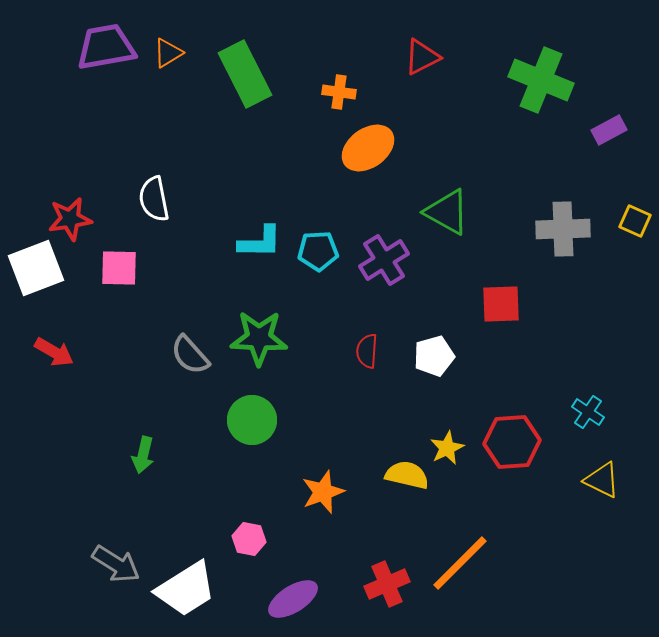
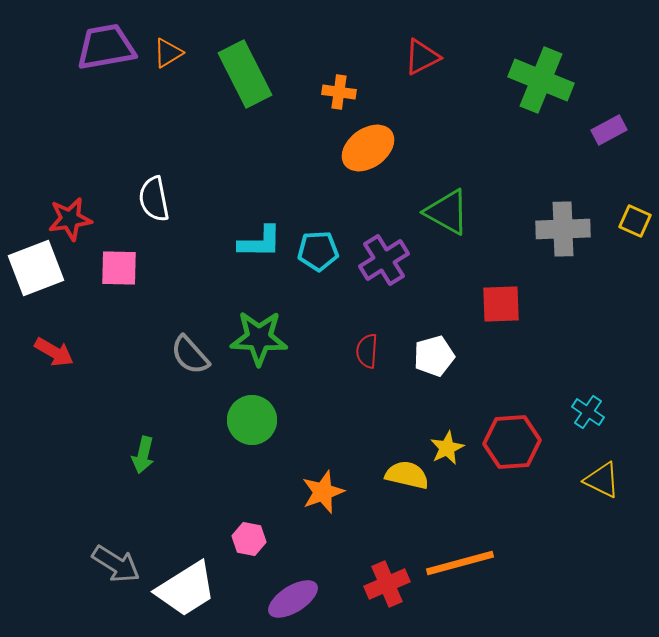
orange line: rotated 30 degrees clockwise
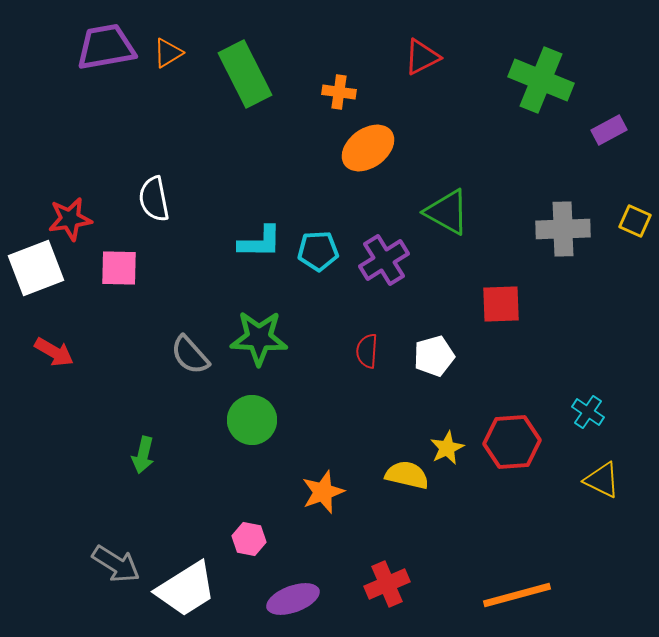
orange line: moved 57 px right, 32 px down
purple ellipse: rotated 12 degrees clockwise
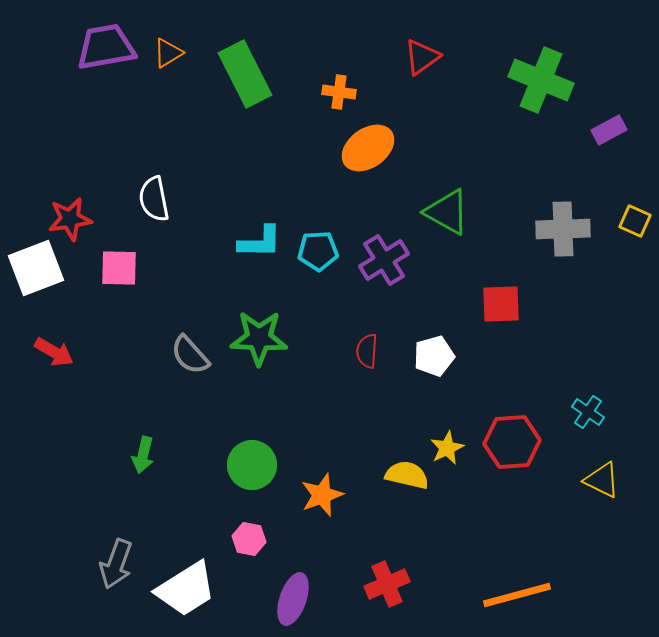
red triangle: rotated 9 degrees counterclockwise
green circle: moved 45 px down
orange star: moved 1 px left, 3 px down
gray arrow: rotated 78 degrees clockwise
purple ellipse: rotated 51 degrees counterclockwise
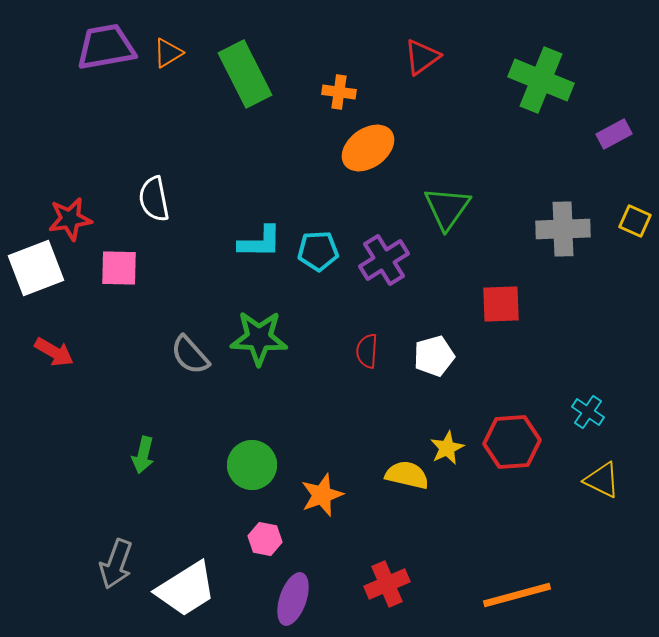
purple rectangle: moved 5 px right, 4 px down
green triangle: moved 4 px up; rotated 36 degrees clockwise
pink hexagon: moved 16 px right
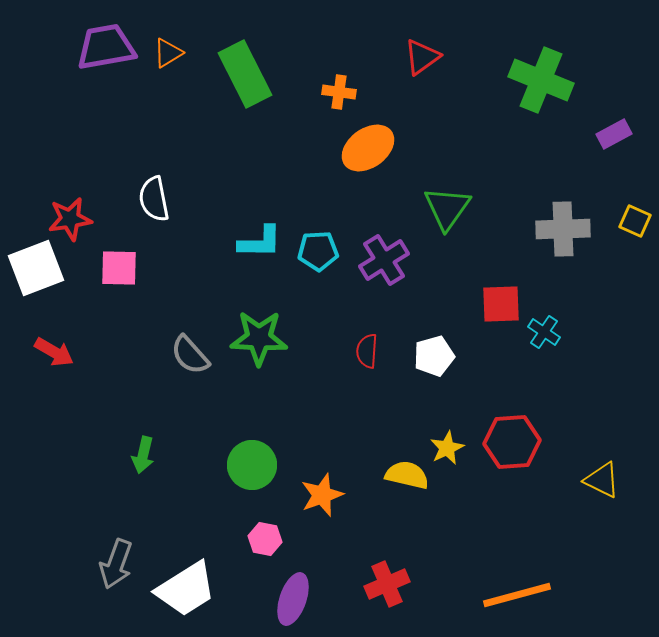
cyan cross: moved 44 px left, 80 px up
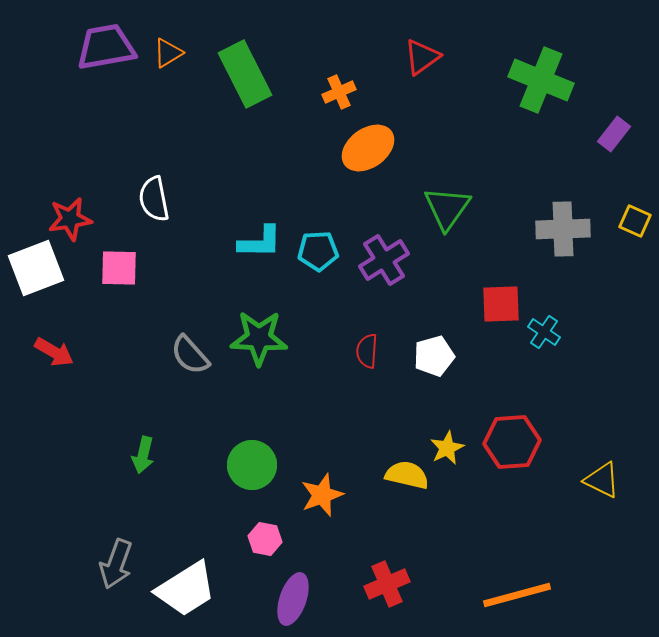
orange cross: rotated 32 degrees counterclockwise
purple rectangle: rotated 24 degrees counterclockwise
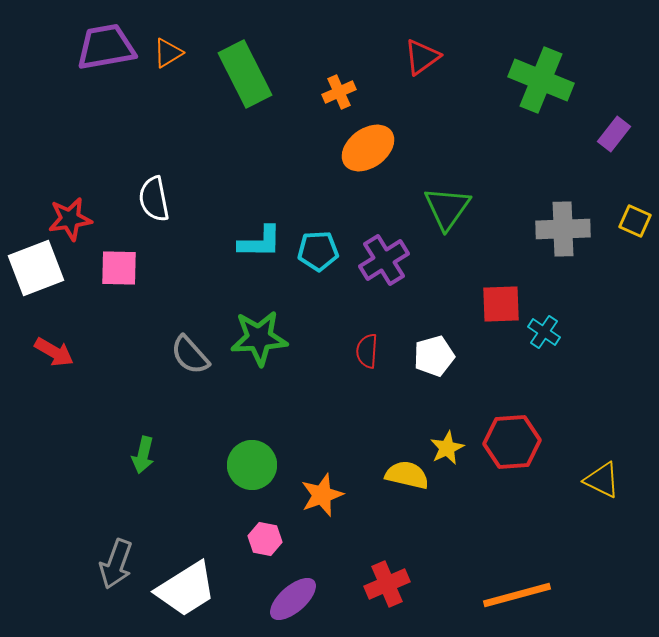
green star: rotated 6 degrees counterclockwise
purple ellipse: rotated 30 degrees clockwise
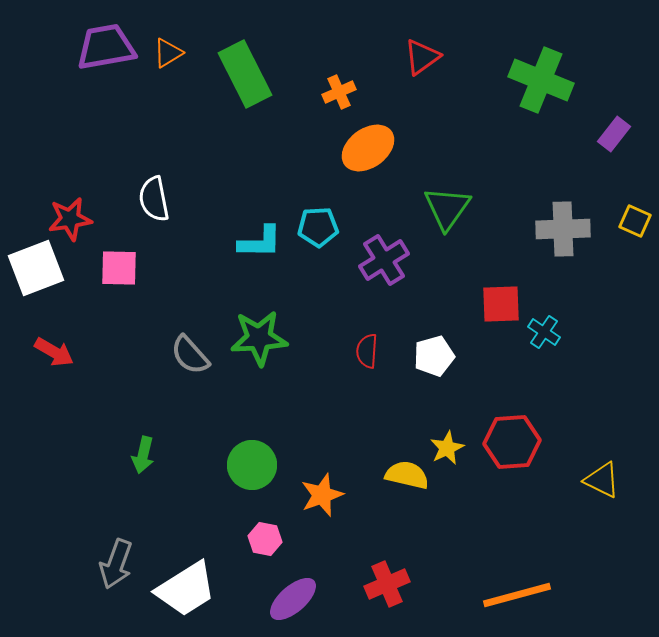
cyan pentagon: moved 24 px up
